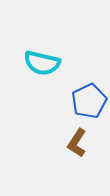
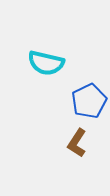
cyan semicircle: moved 4 px right
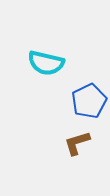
brown L-shape: rotated 40 degrees clockwise
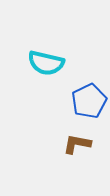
brown L-shape: moved 1 px down; rotated 28 degrees clockwise
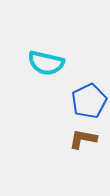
brown L-shape: moved 6 px right, 5 px up
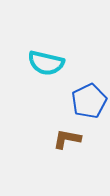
brown L-shape: moved 16 px left
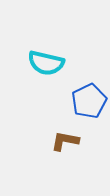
brown L-shape: moved 2 px left, 2 px down
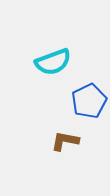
cyan semicircle: moved 7 px right, 1 px up; rotated 33 degrees counterclockwise
